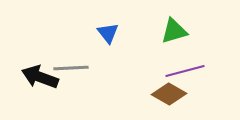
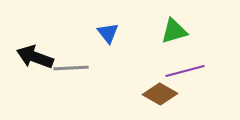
black arrow: moved 5 px left, 20 px up
brown diamond: moved 9 px left
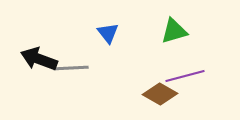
black arrow: moved 4 px right, 2 px down
purple line: moved 5 px down
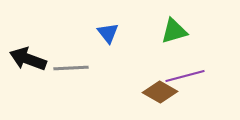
black arrow: moved 11 px left
brown diamond: moved 2 px up
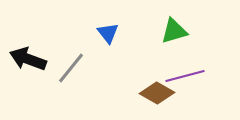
gray line: rotated 48 degrees counterclockwise
brown diamond: moved 3 px left, 1 px down
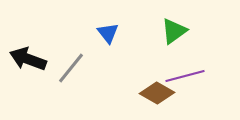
green triangle: rotated 20 degrees counterclockwise
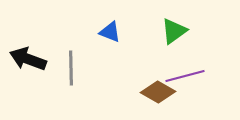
blue triangle: moved 2 px right, 1 px up; rotated 30 degrees counterclockwise
gray line: rotated 40 degrees counterclockwise
brown diamond: moved 1 px right, 1 px up
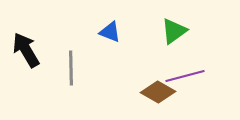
black arrow: moved 2 px left, 9 px up; rotated 39 degrees clockwise
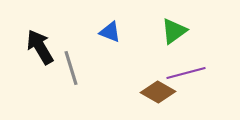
black arrow: moved 14 px right, 3 px up
gray line: rotated 16 degrees counterclockwise
purple line: moved 1 px right, 3 px up
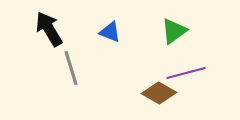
black arrow: moved 9 px right, 18 px up
brown diamond: moved 1 px right, 1 px down
